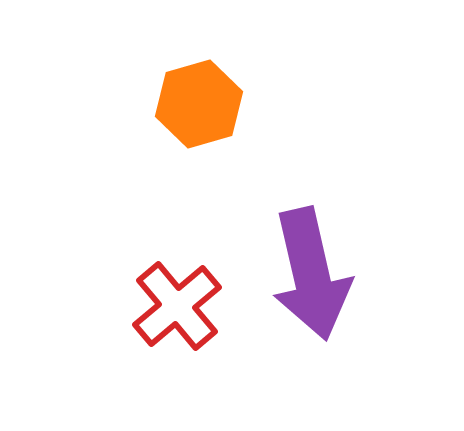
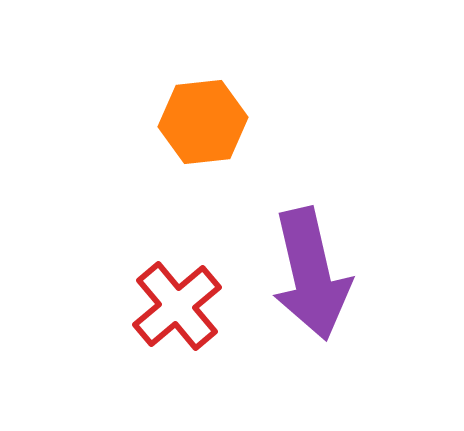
orange hexagon: moved 4 px right, 18 px down; rotated 10 degrees clockwise
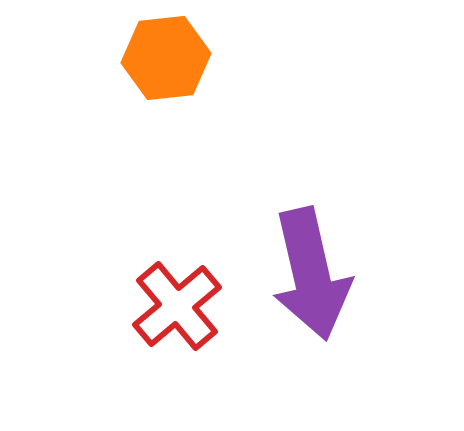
orange hexagon: moved 37 px left, 64 px up
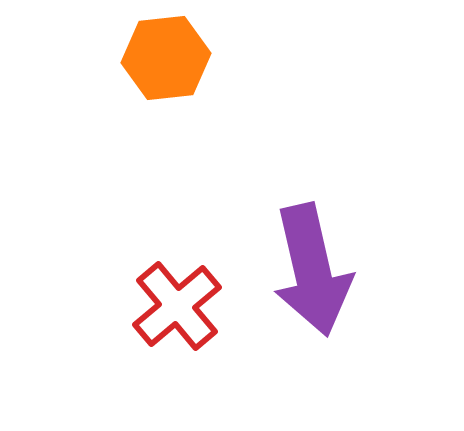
purple arrow: moved 1 px right, 4 px up
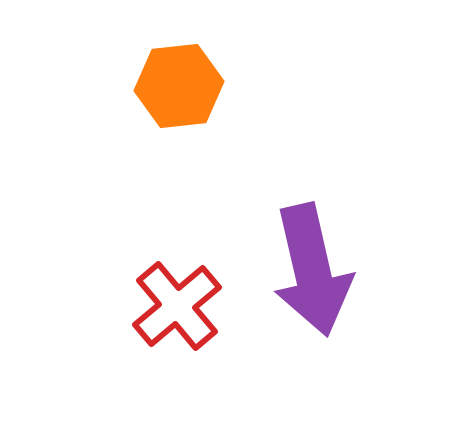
orange hexagon: moved 13 px right, 28 px down
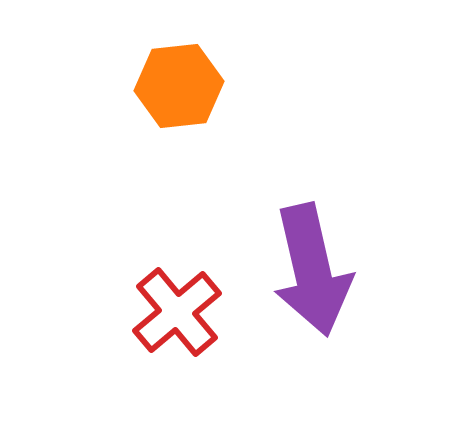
red cross: moved 6 px down
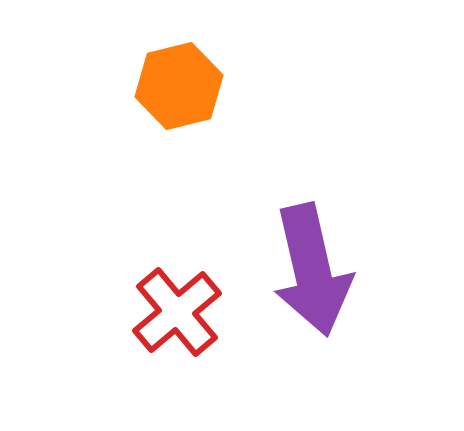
orange hexagon: rotated 8 degrees counterclockwise
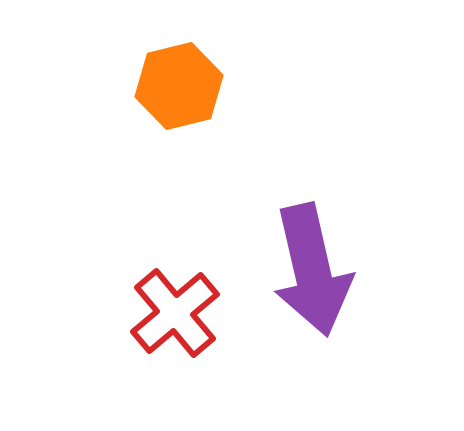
red cross: moved 2 px left, 1 px down
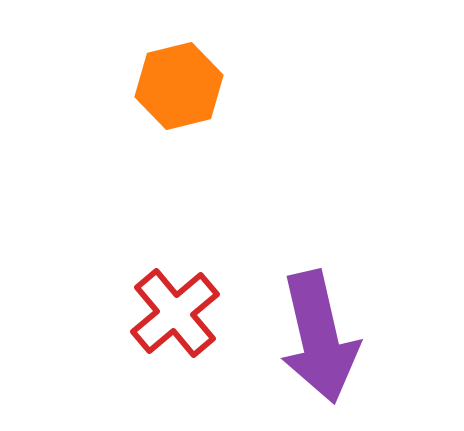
purple arrow: moved 7 px right, 67 px down
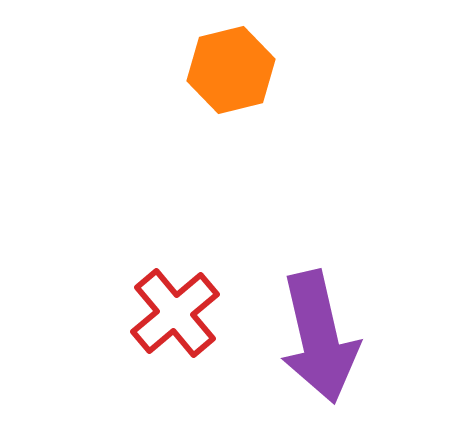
orange hexagon: moved 52 px right, 16 px up
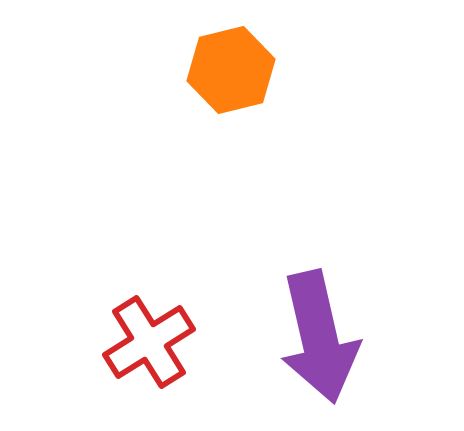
red cross: moved 26 px left, 29 px down; rotated 8 degrees clockwise
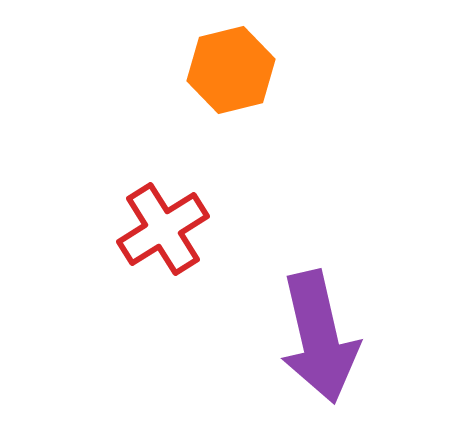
red cross: moved 14 px right, 113 px up
